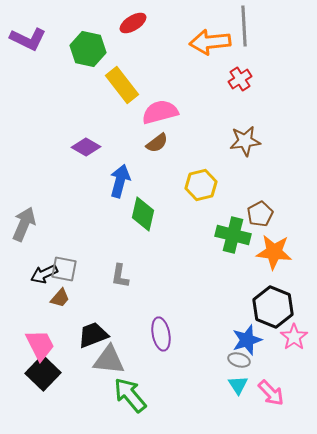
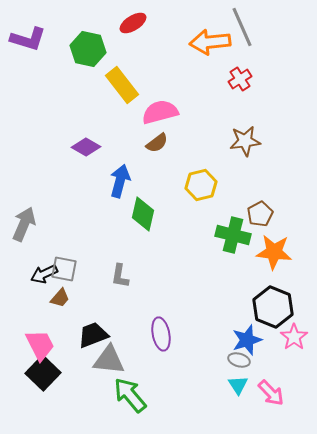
gray line: moved 2 px left, 1 px down; rotated 21 degrees counterclockwise
purple L-shape: rotated 9 degrees counterclockwise
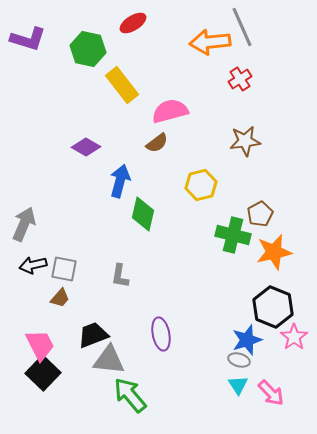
pink semicircle: moved 10 px right, 1 px up
orange star: rotated 18 degrees counterclockwise
black arrow: moved 11 px left, 9 px up; rotated 12 degrees clockwise
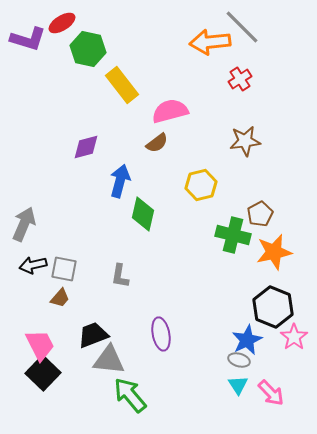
red ellipse: moved 71 px left
gray line: rotated 21 degrees counterclockwise
purple diamond: rotated 44 degrees counterclockwise
blue star: rotated 8 degrees counterclockwise
